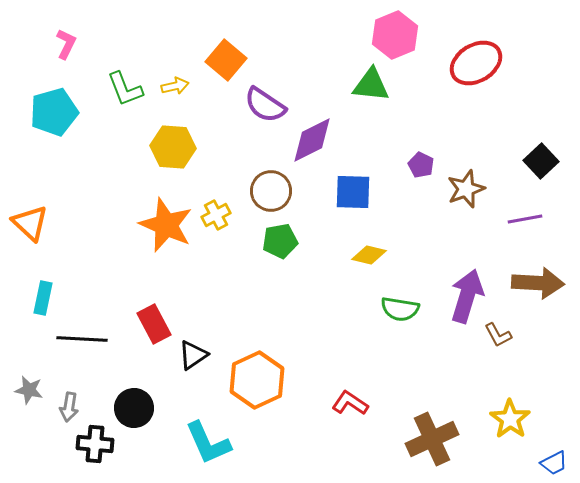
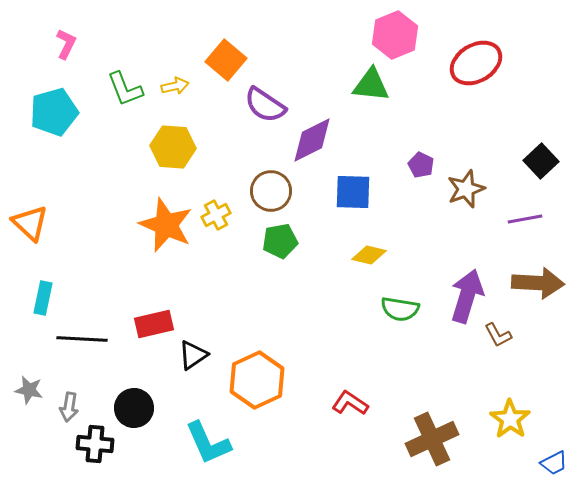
red rectangle: rotated 75 degrees counterclockwise
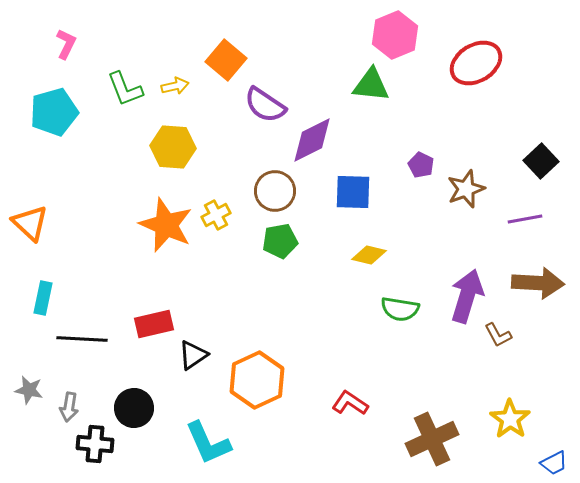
brown circle: moved 4 px right
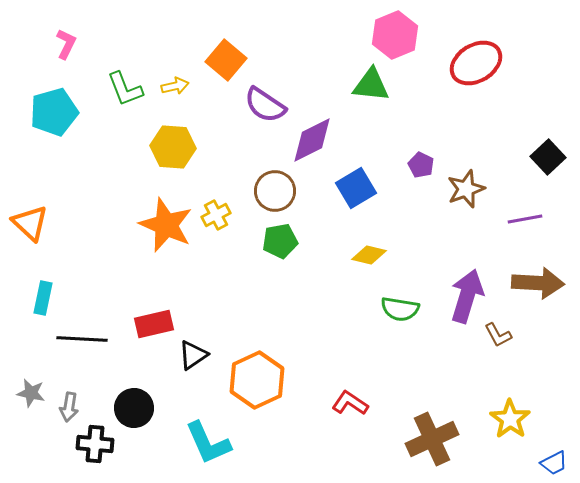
black square: moved 7 px right, 4 px up
blue square: moved 3 px right, 4 px up; rotated 33 degrees counterclockwise
gray star: moved 2 px right, 3 px down
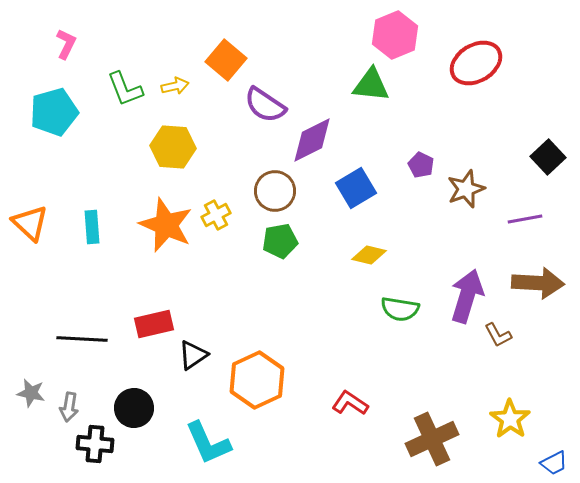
cyan rectangle: moved 49 px right, 71 px up; rotated 16 degrees counterclockwise
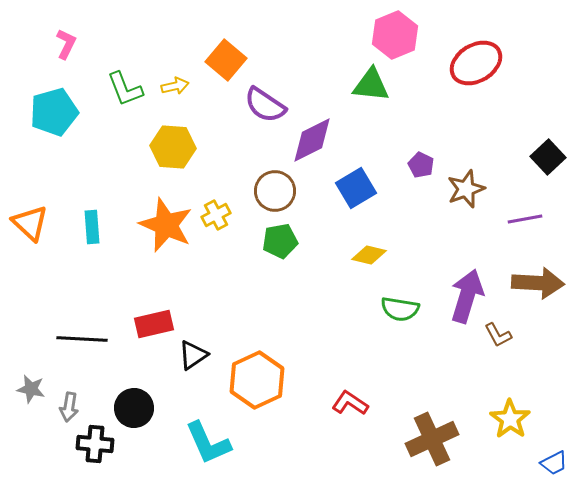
gray star: moved 4 px up
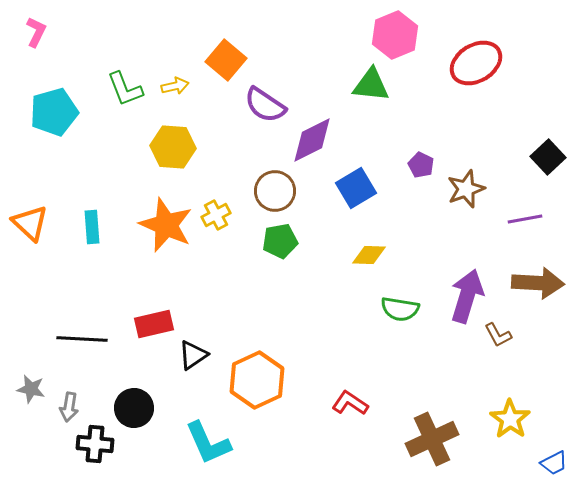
pink L-shape: moved 30 px left, 12 px up
yellow diamond: rotated 12 degrees counterclockwise
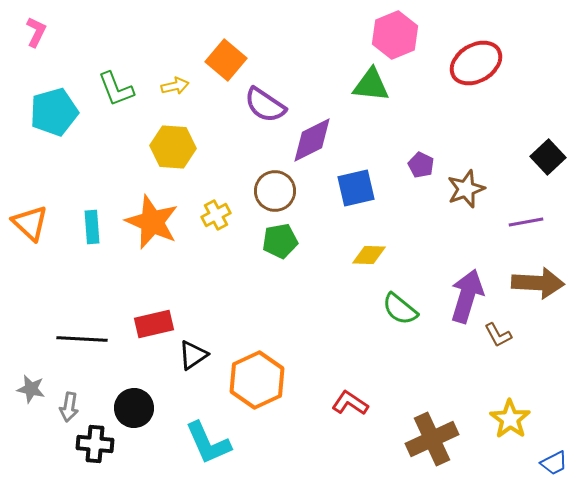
green L-shape: moved 9 px left
blue square: rotated 18 degrees clockwise
purple line: moved 1 px right, 3 px down
orange star: moved 14 px left, 3 px up
green semicircle: rotated 30 degrees clockwise
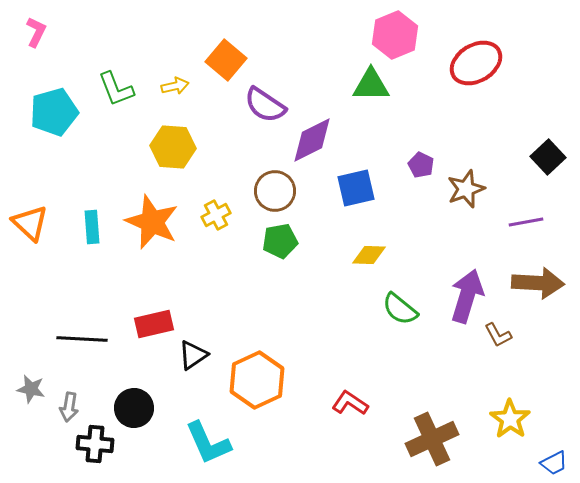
green triangle: rotated 6 degrees counterclockwise
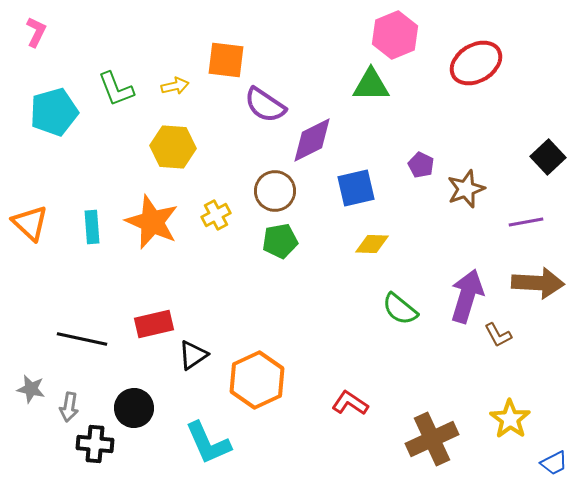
orange square: rotated 33 degrees counterclockwise
yellow diamond: moved 3 px right, 11 px up
black line: rotated 9 degrees clockwise
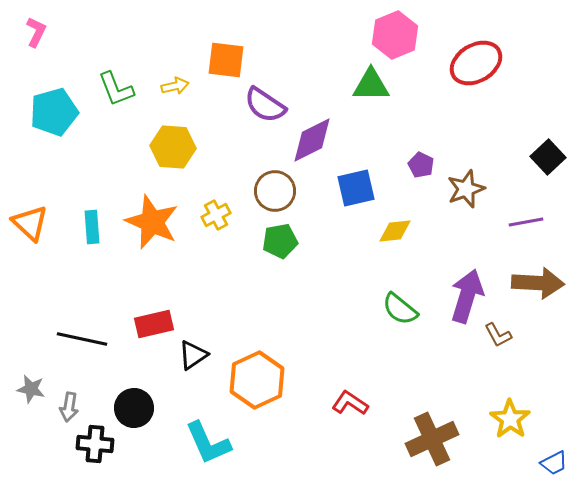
yellow diamond: moved 23 px right, 13 px up; rotated 8 degrees counterclockwise
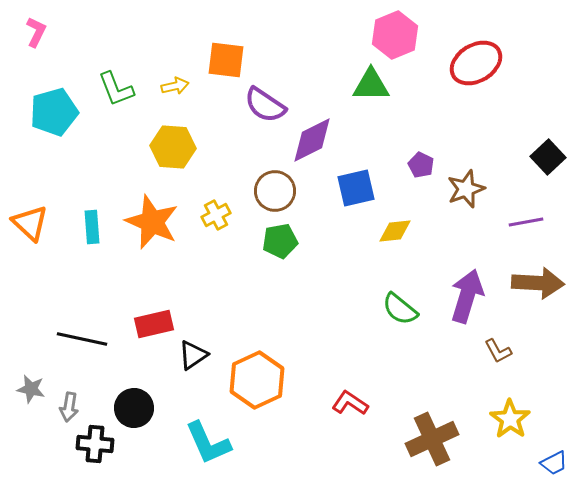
brown L-shape: moved 16 px down
